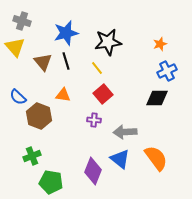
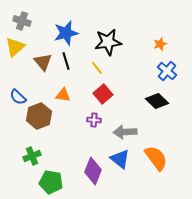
yellow triangle: rotated 30 degrees clockwise
blue cross: rotated 24 degrees counterclockwise
black diamond: moved 3 px down; rotated 45 degrees clockwise
brown hexagon: rotated 20 degrees clockwise
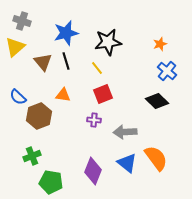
red square: rotated 18 degrees clockwise
blue triangle: moved 7 px right, 4 px down
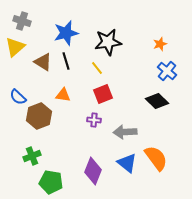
brown triangle: rotated 18 degrees counterclockwise
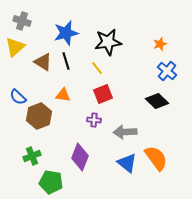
purple diamond: moved 13 px left, 14 px up
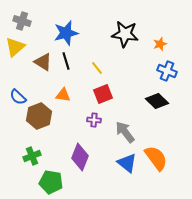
black star: moved 17 px right, 8 px up; rotated 16 degrees clockwise
blue cross: rotated 18 degrees counterclockwise
gray arrow: rotated 55 degrees clockwise
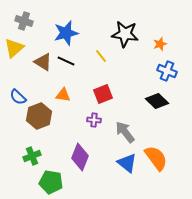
gray cross: moved 2 px right
yellow triangle: moved 1 px left, 1 px down
black line: rotated 48 degrees counterclockwise
yellow line: moved 4 px right, 12 px up
